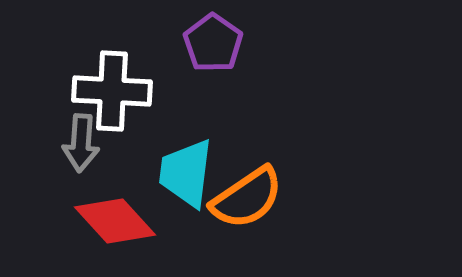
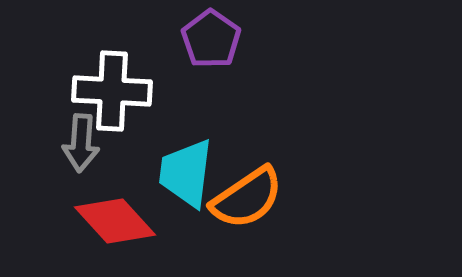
purple pentagon: moved 2 px left, 4 px up
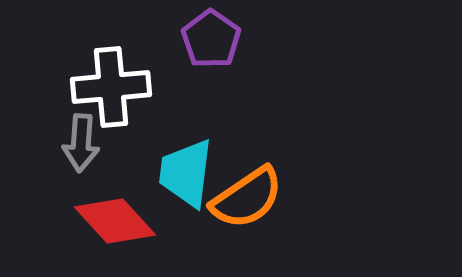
white cross: moved 1 px left, 4 px up; rotated 8 degrees counterclockwise
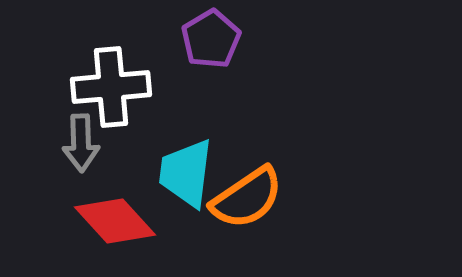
purple pentagon: rotated 6 degrees clockwise
gray arrow: rotated 6 degrees counterclockwise
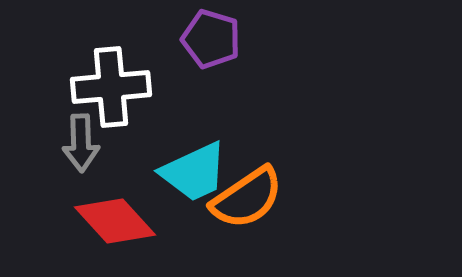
purple pentagon: rotated 24 degrees counterclockwise
cyan trapezoid: moved 8 px right, 1 px up; rotated 122 degrees counterclockwise
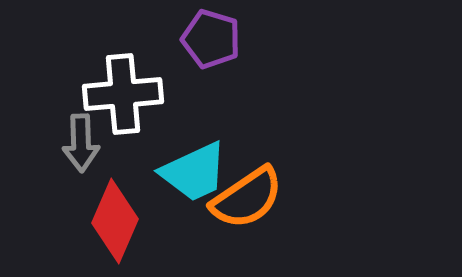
white cross: moved 12 px right, 7 px down
red diamond: rotated 66 degrees clockwise
